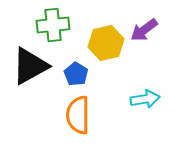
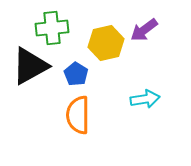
green cross: moved 1 px left, 3 px down
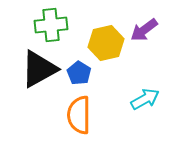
green cross: moved 1 px left, 3 px up
black triangle: moved 9 px right, 3 px down
blue pentagon: moved 3 px right, 1 px up
cyan arrow: rotated 20 degrees counterclockwise
orange semicircle: moved 1 px right
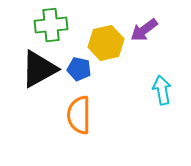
blue pentagon: moved 4 px up; rotated 20 degrees counterclockwise
cyan arrow: moved 17 px right, 9 px up; rotated 72 degrees counterclockwise
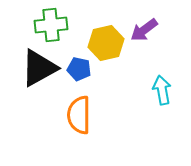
black triangle: moved 1 px up
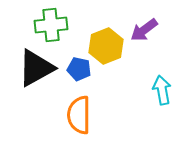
yellow hexagon: moved 3 px down; rotated 8 degrees counterclockwise
black triangle: moved 3 px left
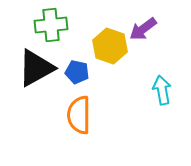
purple arrow: moved 1 px left, 1 px up
yellow hexagon: moved 4 px right; rotated 20 degrees counterclockwise
blue pentagon: moved 2 px left, 3 px down
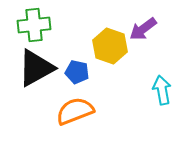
green cross: moved 17 px left
orange semicircle: moved 4 px left, 4 px up; rotated 69 degrees clockwise
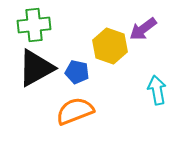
cyan arrow: moved 5 px left
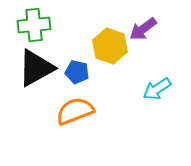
cyan arrow: moved 1 px up; rotated 112 degrees counterclockwise
